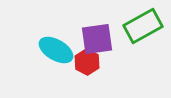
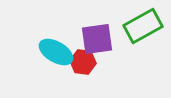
cyan ellipse: moved 2 px down
red hexagon: moved 4 px left; rotated 20 degrees counterclockwise
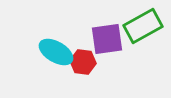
purple square: moved 10 px right
